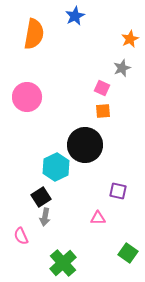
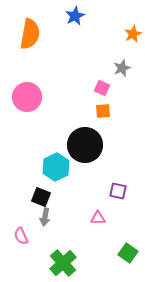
orange semicircle: moved 4 px left
orange star: moved 3 px right, 5 px up
black square: rotated 36 degrees counterclockwise
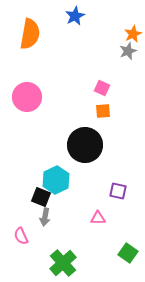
gray star: moved 6 px right, 17 px up
cyan hexagon: moved 13 px down
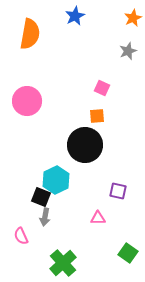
orange star: moved 16 px up
pink circle: moved 4 px down
orange square: moved 6 px left, 5 px down
